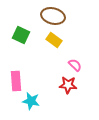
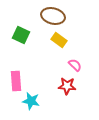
yellow rectangle: moved 5 px right
red star: moved 1 px left, 1 px down
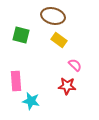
green square: rotated 12 degrees counterclockwise
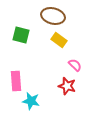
red star: rotated 12 degrees clockwise
